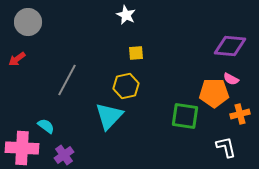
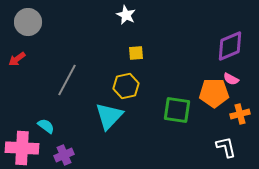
purple diamond: rotated 28 degrees counterclockwise
green square: moved 8 px left, 6 px up
purple cross: rotated 12 degrees clockwise
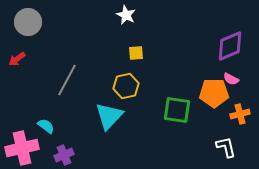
pink cross: rotated 16 degrees counterclockwise
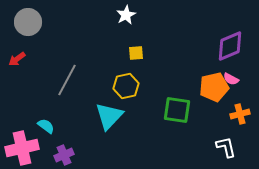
white star: rotated 18 degrees clockwise
orange pentagon: moved 6 px up; rotated 12 degrees counterclockwise
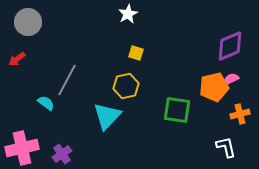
white star: moved 2 px right, 1 px up
yellow square: rotated 21 degrees clockwise
pink semicircle: rotated 126 degrees clockwise
cyan triangle: moved 2 px left
cyan semicircle: moved 23 px up
purple cross: moved 2 px left, 1 px up; rotated 12 degrees counterclockwise
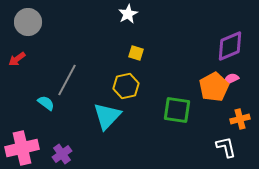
orange pentagon: rotated 16 degrees counterclockwise
orange cross: moved 5 px down
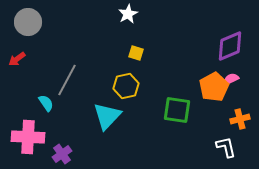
cyan semicircle: rotated 18 degrees clockwise
pink cross: moved 6 px right, 11 px up; rotated 16 degrees clockwise
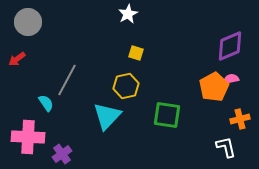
pink semicircle: rotated 14 degrees clockwise
green square: moved 10 px left, 5 px down
